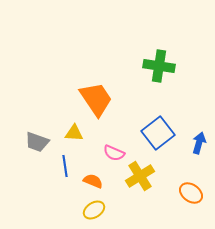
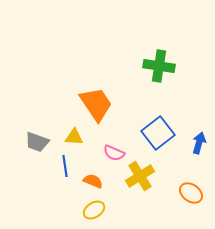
orange trapezoid: moved 5 px down
yellow triangle: moved 4 px down
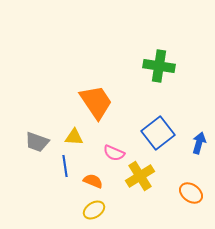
orange trapezoid: moved 2 px up
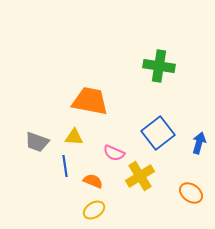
orange trapezoid: moved 6 px left, 1 px up; rotated 45 degrees counterclockwise
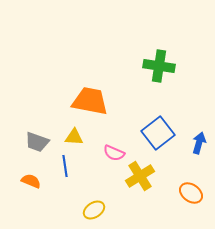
orange semicircle: moved 62 px left
